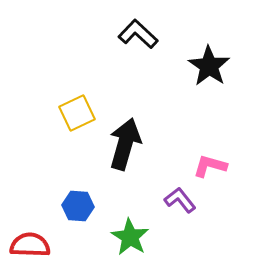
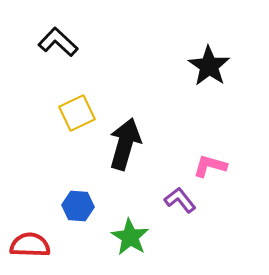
black L-shape: moved 80 px left, 8 px down
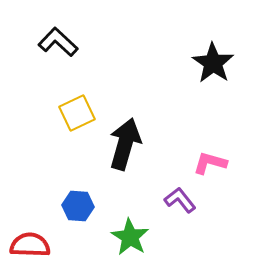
black star: moved 4 px right, 3 px up
pink L-shape: moved 3 px up
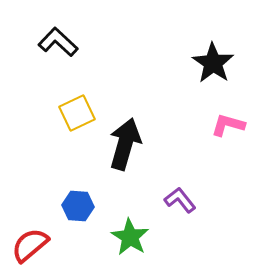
pink L-shape: moved 18 px right, 38 px up
red semicircle: rotated 42 degrees counterclockwise
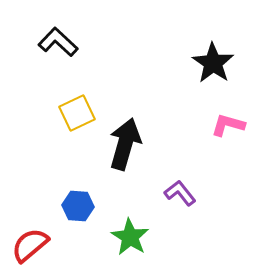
purple L-shape: moved 7 px up
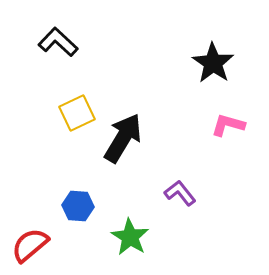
black arrow: moved 2 px left, 6 px up; rotated 15 degrees clockwise
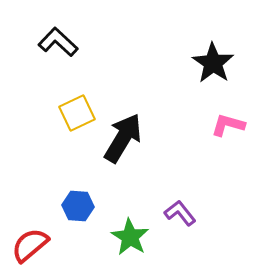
purple L-shape: moved 20 px down
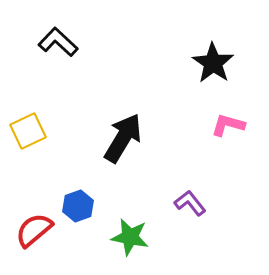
yellow square: moved 49 px left, 18 px down
blue hexagon: rotated 24 degrees counterclockwise
purple L-shape: moved 10 px right, 10 px up
green star: rotated 21 degrees counterclockwise
red semicircle: moved 4 px right, 15 px up
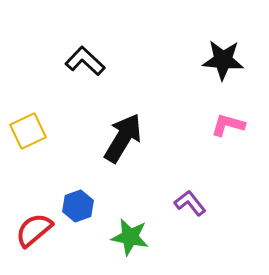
black L-shape: moved 27 px right, 19 px down
black star: moved 10 px right, 3 px up; rotated 30 degrees counterclockwise
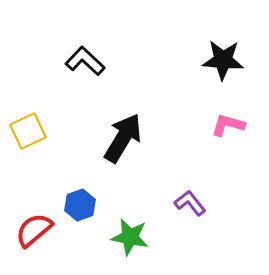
blue hexagon: moved 2 px right, 1 px up
